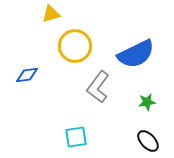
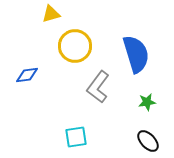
blue semicircle: rotated 81 degrees counterclockwise
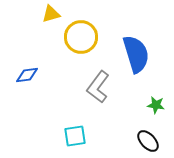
yellow circle: moved 6 px right, 9 px up
green star: moved 9 px right, 3 px down; rotated 18 degrees clockwise
cyan square: moved 1 px left, 1 px up
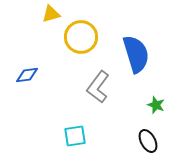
green star: rotated 12 degrees clockwise
black ellipse: rotated 15 degrees clockwise
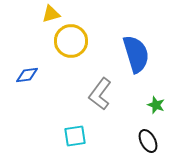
yellow circle: moved 10 px left, 4 px down
gray L-shape: moved 2 px right, 7 px down
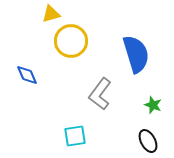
blue diamond: rotated 75 degrees clockwise
green star: moved 3 px left
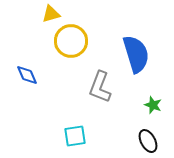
gray L-shape: moved 7 px up; rotated 16 degrees counterclockwise
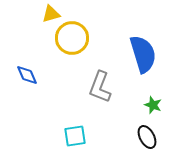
yellow circle: moved 1 px right, 3 px up
blue semicircle: moved 7 px right
black ellipse: moved 1 px left, 4 px up
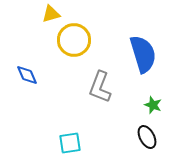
yellow circle: moved 2 px right, 2 px down
cyan square: moved 5 px left, 7 px down
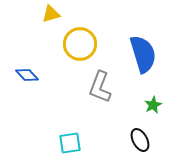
yellow circle: moved 6 px right, 4 px down
blue diamond: rotated 20 degrees counterclockwise
green star: rotated 24 degrees clockwise
black ellipse: moved 7 px left, 3 px down
